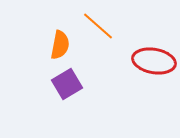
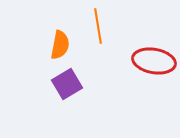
orange line: rotated 40 degrees clockwise
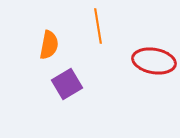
orange semicircle: moved 11 px left
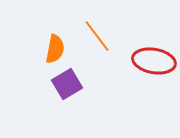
orange line: moved 1 px left, 10 px down; rotated 28 degrees counterclockwise
orange semicircle: moved 6 px right, 4 px down
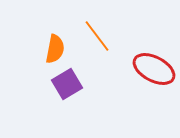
red ellipse: moved 8 px down; rotated 18 degrees clockwise
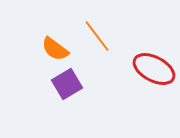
orange semicircle: rotated 116 degrees clockwise
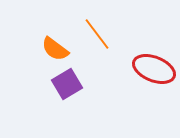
orange line: moved 2 px up
red ellipse: rotated 6 degrees counterclockwise
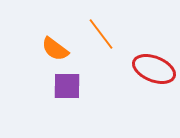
orange line: moved 4 px right
purple square: moved 2 px down; rotated 32 degrees clockwise
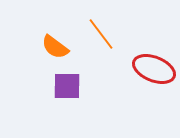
orange semicircle: moved 2 px up
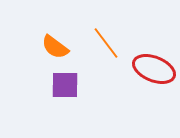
orange line: moved 5 px right, 9 px down
purple square: moved 2 px left, 1 px up
